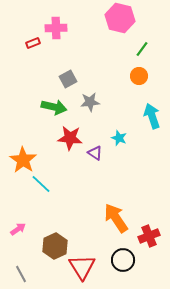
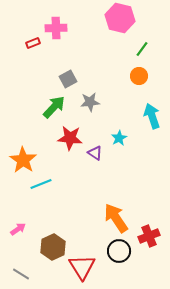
green arrow: rotated 60 degrees counterclockwise
cyan star: rotated 21 degrees clockwise
cyan line: rotated 65 degrees counterclockwise
brown hexagon: moved 2 px left, 1 px down
black circle: moved 4 px left, 9 px up
gray line: rotated 30 degrees counterclockwise
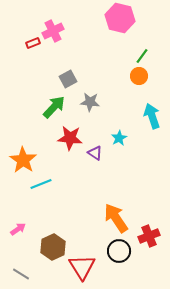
pink cross: moved 3 px left, 3 px down; rotated 25 degrees counterclockwise
green line: moved 7 px down
gray star: rotated 12 degrees clockwise
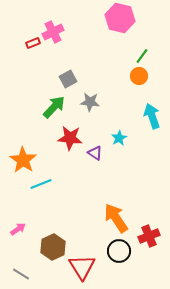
pink cross: moved 1 px down
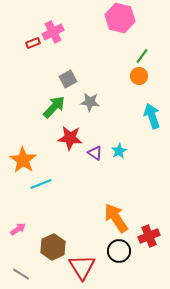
cyan star: moved 13 px down
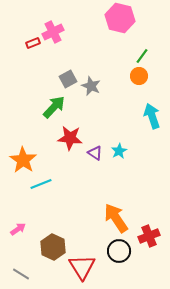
gray star: moved 1 px right, 16 px up; rotated 18 degrees clockwise
brown hexagon: rotated 10 degrees counterclockwise
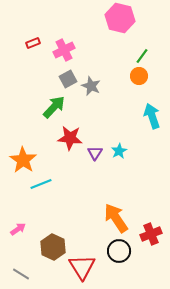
pink cross: moved 11 px right, 18 px down
purple triangle: rotated 28 degrees clockwise
red cross: moved 2 px right, 2 px up
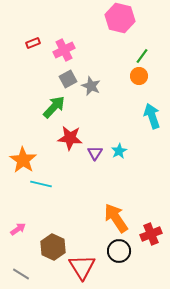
cyan line: rotated 35 degrees clockwise
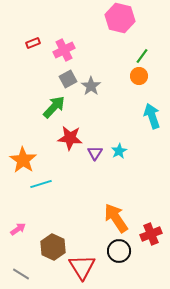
gray star: rotated 12 degrees clockwise
cyan line: rotated 30 degrees counterclockwise
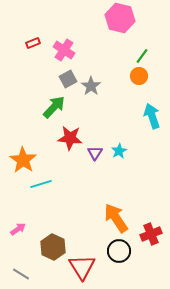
pink cross: rotated 30 degrees counterclockwise
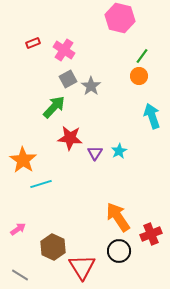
orange arrow: moved 2 px right, 1 px up
gray line: moved 1 px left, 1 px down
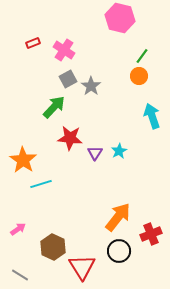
orange arrow: rotated 72 degrees clockwise
